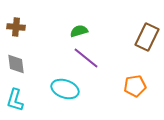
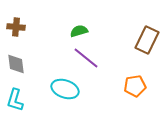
brown rectangle: moved 3 px down
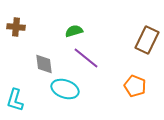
green semicircle: moved 5 px left
gray diamond: moved 28 px right
orange pentagon: rotated 30 degrees clockwise
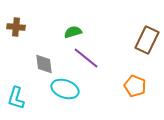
green semicircle: moved 1 px left, 1 px down
cyan L-shape: moved 1 px right, 2 px up
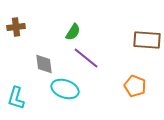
brown cross: rotated 12 degrees counterclockwise
green semicircle: rotated 138 degrees clockwise
brown rectangle: rotated 68 degrees clockwise
